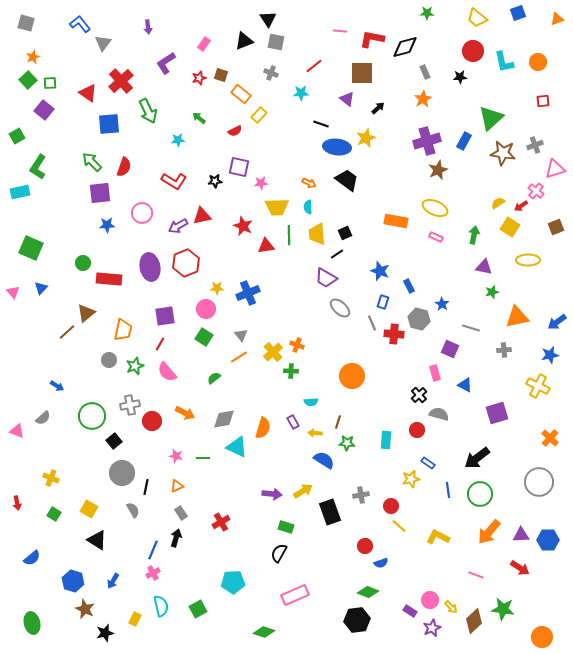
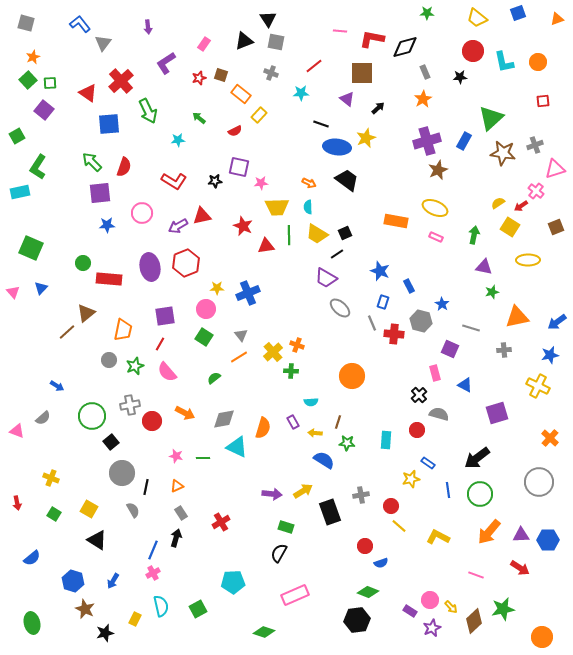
yellow trapezoid at (317, 234): rotated 55 degrees counterclockwise
gray hexagon at (419, 319): moved 2 px right, 2 px down
black square at (114, 441): moved 3 px left, 1 px down
green star at (503, 609): rotated 20 degrees counterclockwise
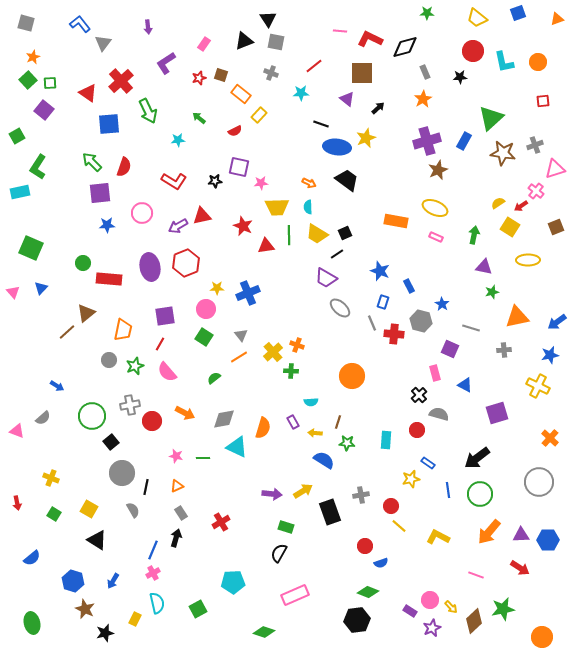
red L-shape at (372, 39): moved 2 px left; rotated 15 degrees clockwise
cyan semicircle at (161, 606): moved 4 px left, 3 px up
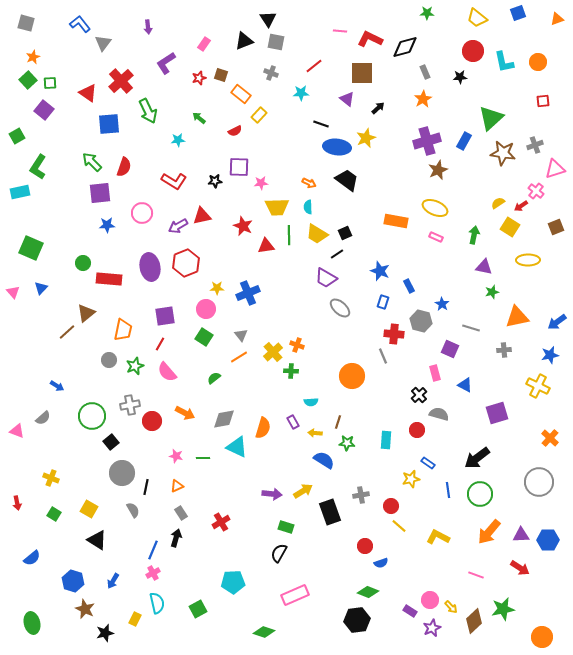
purple square at (239, 167): rotated 10 degrees counterclockwise
gray line at (372, 323): moved 11 px right, 33 px down
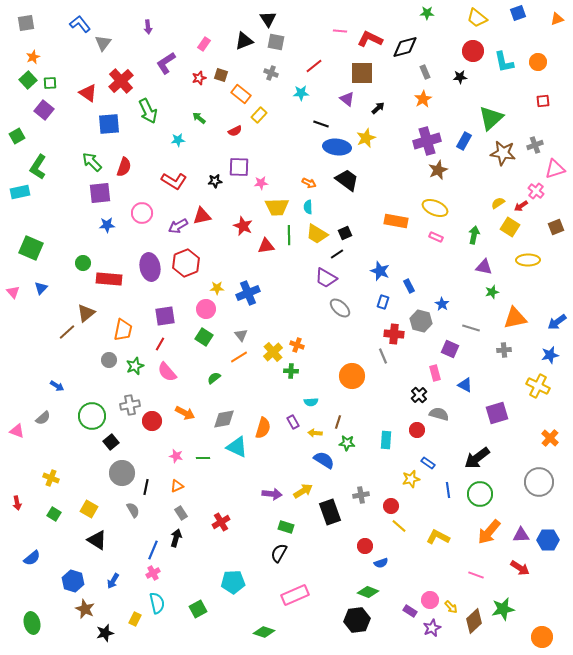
gray square at (26, 23): rotated 24 degrees counterclockwise
orange triangle at (517, 317): moved 2 px left, 1 px down
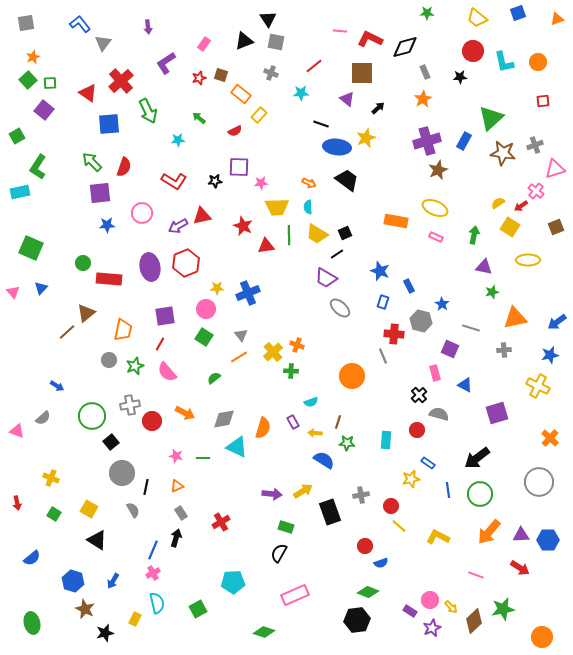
cyan semicircle at (311, 402): rotated 16 degrees counterclockwise
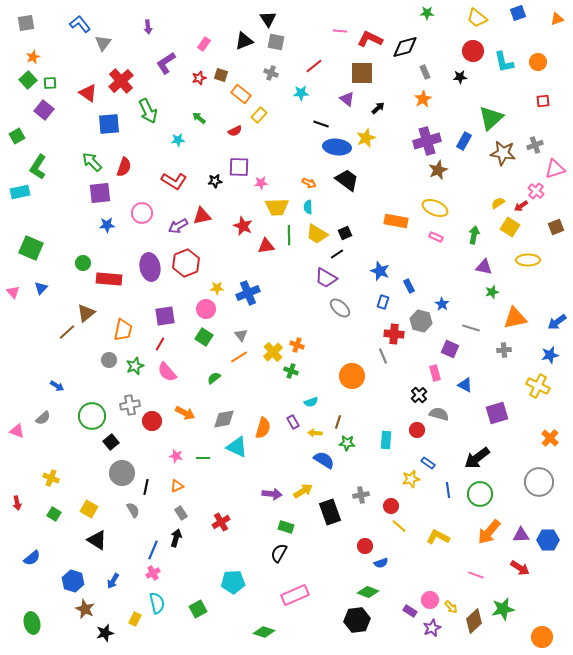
green cross at (291, 371): rotated 16 degrees clockwise
